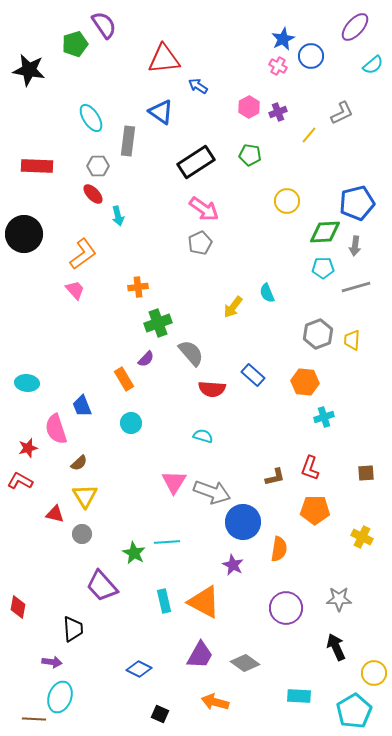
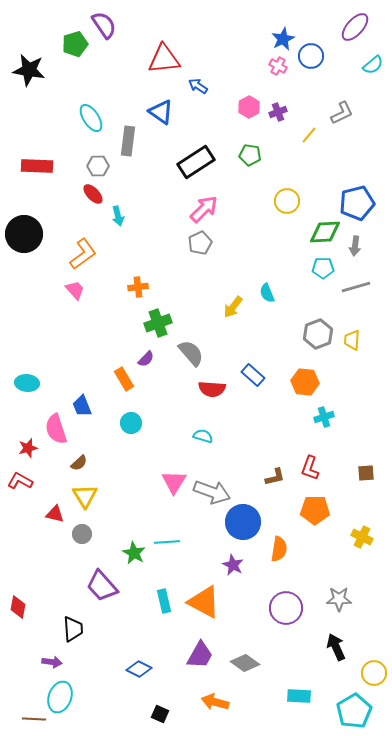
pink arrow at (204, 209): rotated 80 degrees counterclockwise
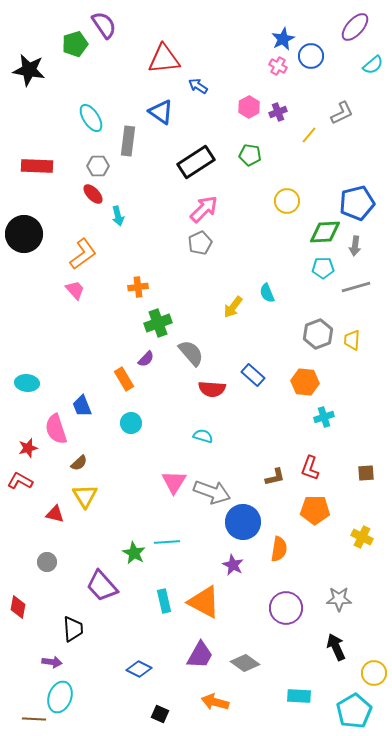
gray circle at (82, 534): moved 35 px left, 28 px down
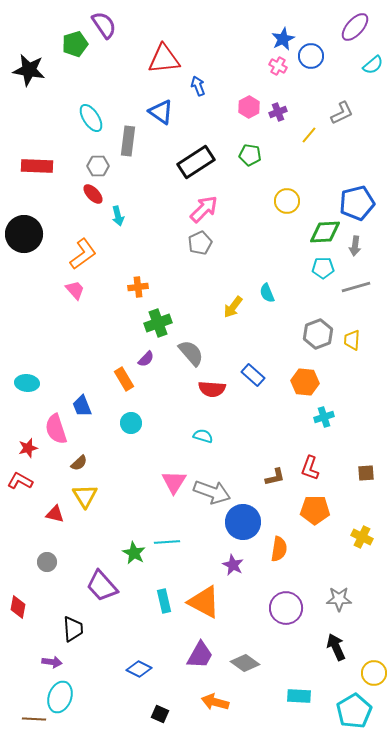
blue arrow at (198, 86): rotated 36 degrees clockwise
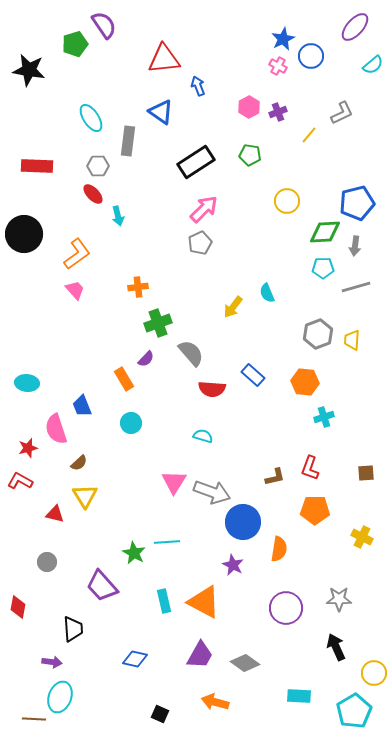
orange L-shape at (83, 254): moved 6 px left
blue diamond at (139, 669): moved 4 px left, 10 px up; rotated 15 degrees counterclockwise
